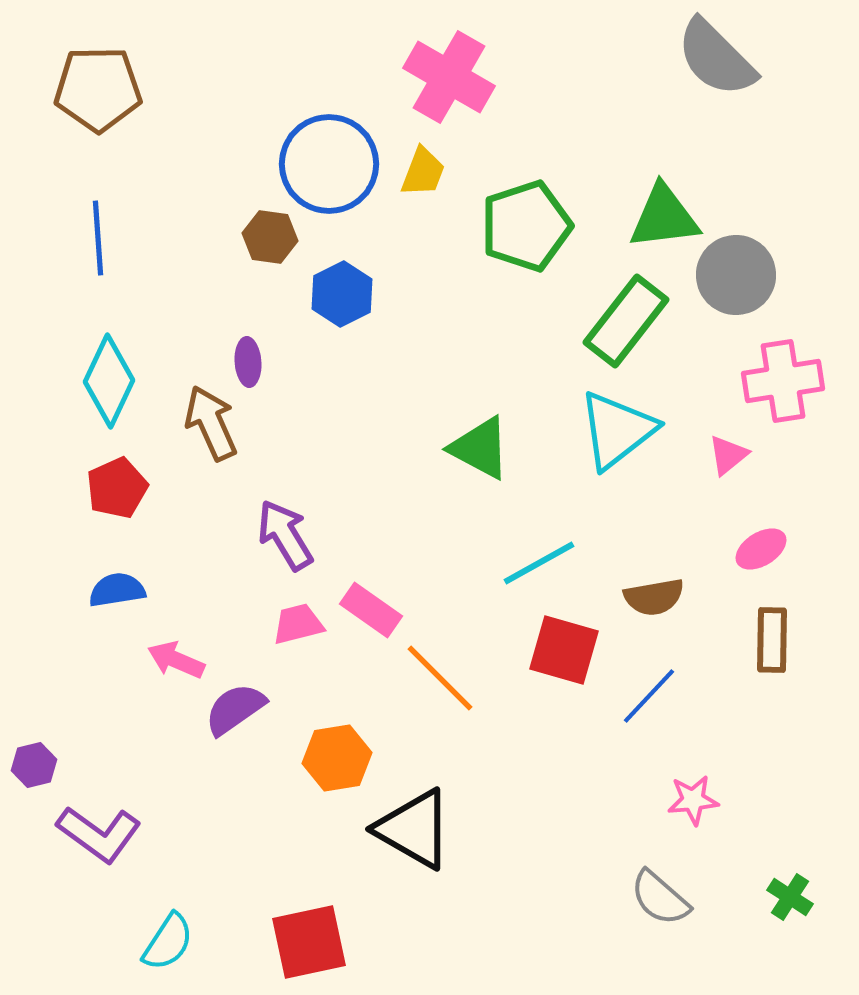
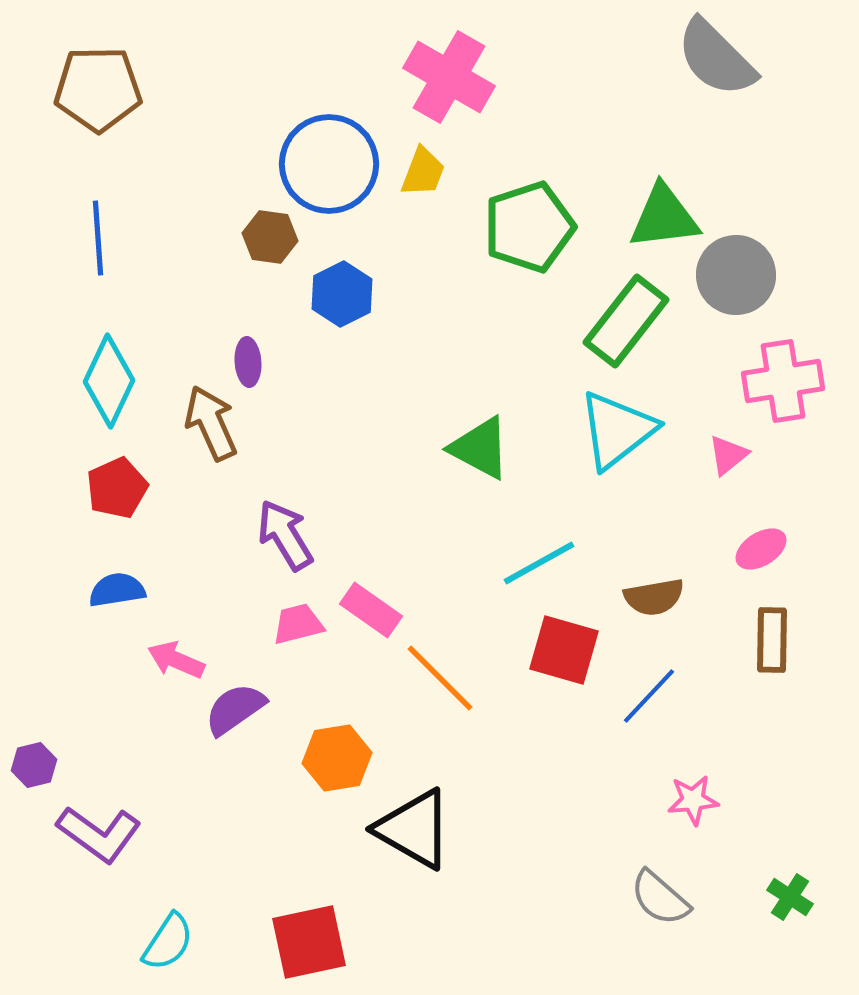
green pentagon at (526, 226): moved 3 px right, 1 px down
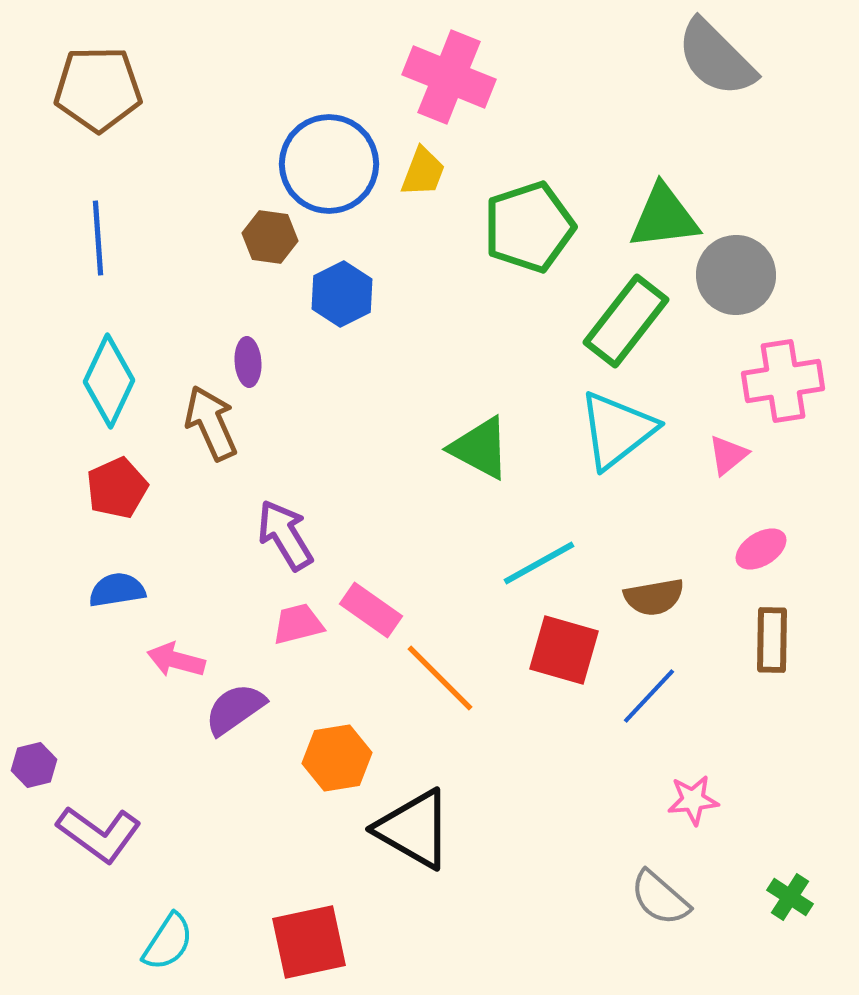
pink cross at (449, 77): rotated 8 degrees counterclockwise
pink arrow at (176, 660): rotated 8 degrees counterclockwise
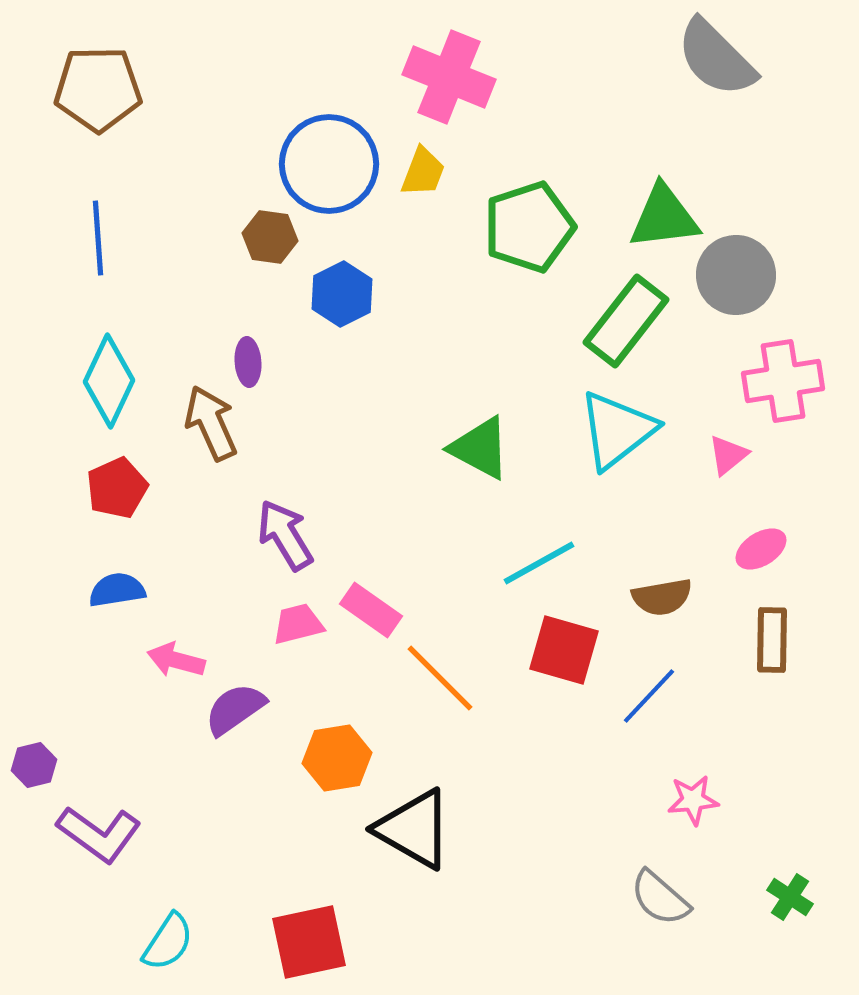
brown semicircle at (654, 597): moved 8 px right
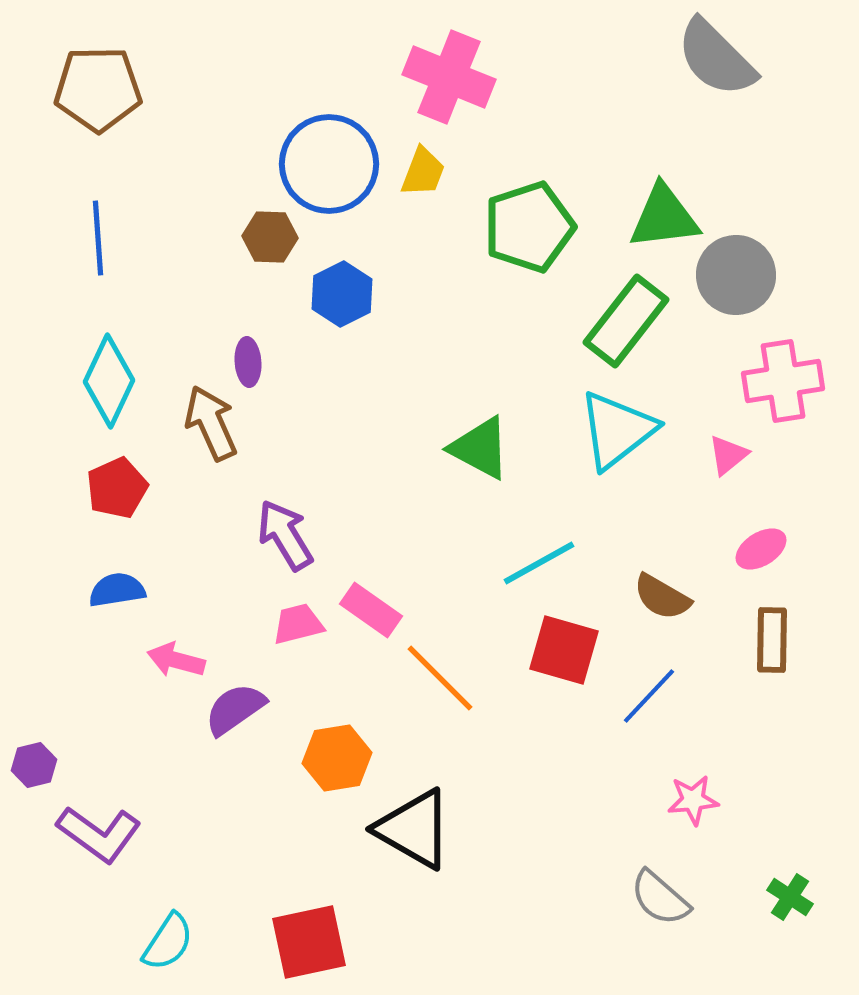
brown hexagon at (270, 237): rotated 6 degrees counterclockwise
brown semicircle at (662, 597): rotated 40 degrees clockwise
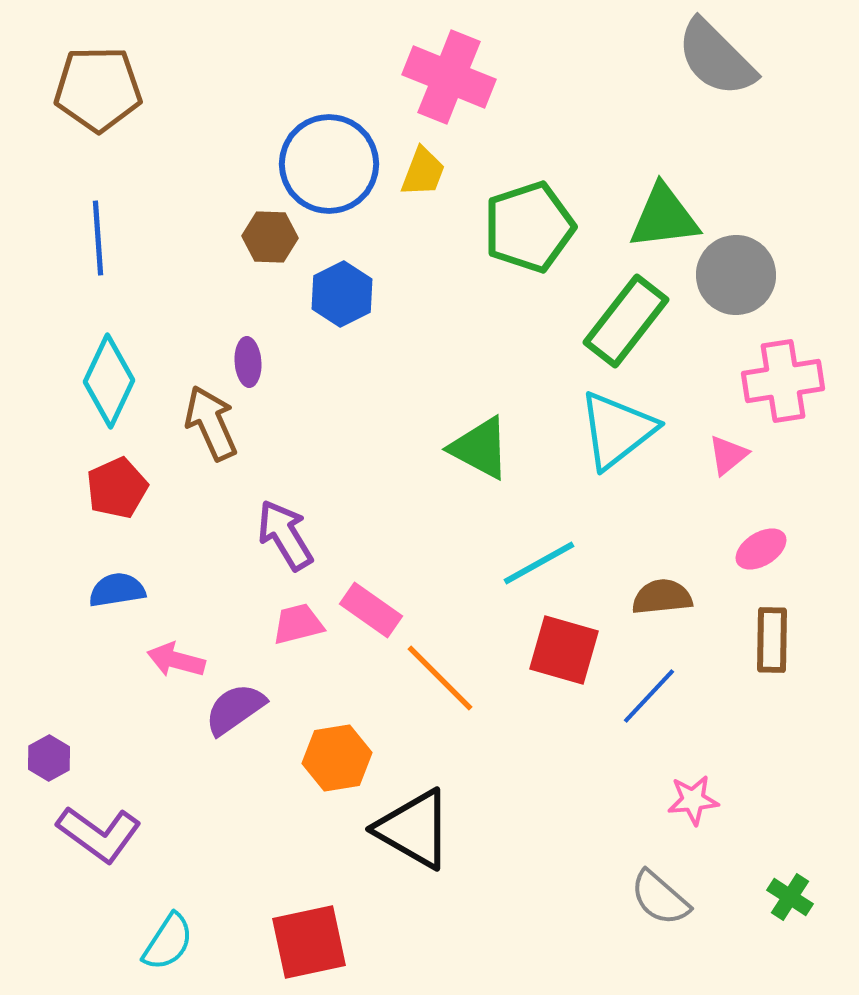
brown semicircle at (662, 597): rotated 144 degrees clockwise
purple hexagon at (34, 765): moved 15 px right, 7 px up; rotated 15 degrees counterclockwise
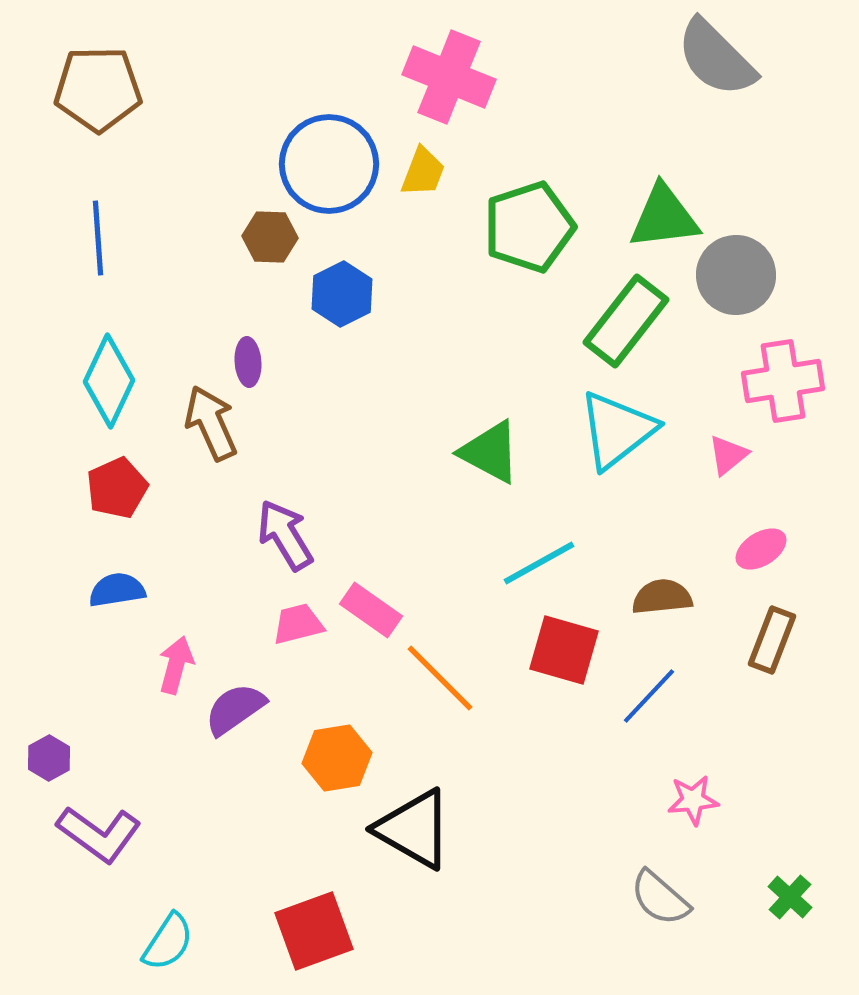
green triangle at (480, 448): moved 10 px right, 4 px down
brown rectangle at (772, 640): rotated 20 degrees clockwise
pink arrow at (176, 660): moved 5 px down; rotated 90 degrees clockwise
green cross at (790, 897): rotated 9 degrees clockwise
red square at (309, 942): moved 5 px right, 11 px up; rotated 8 degrees counterclockwise
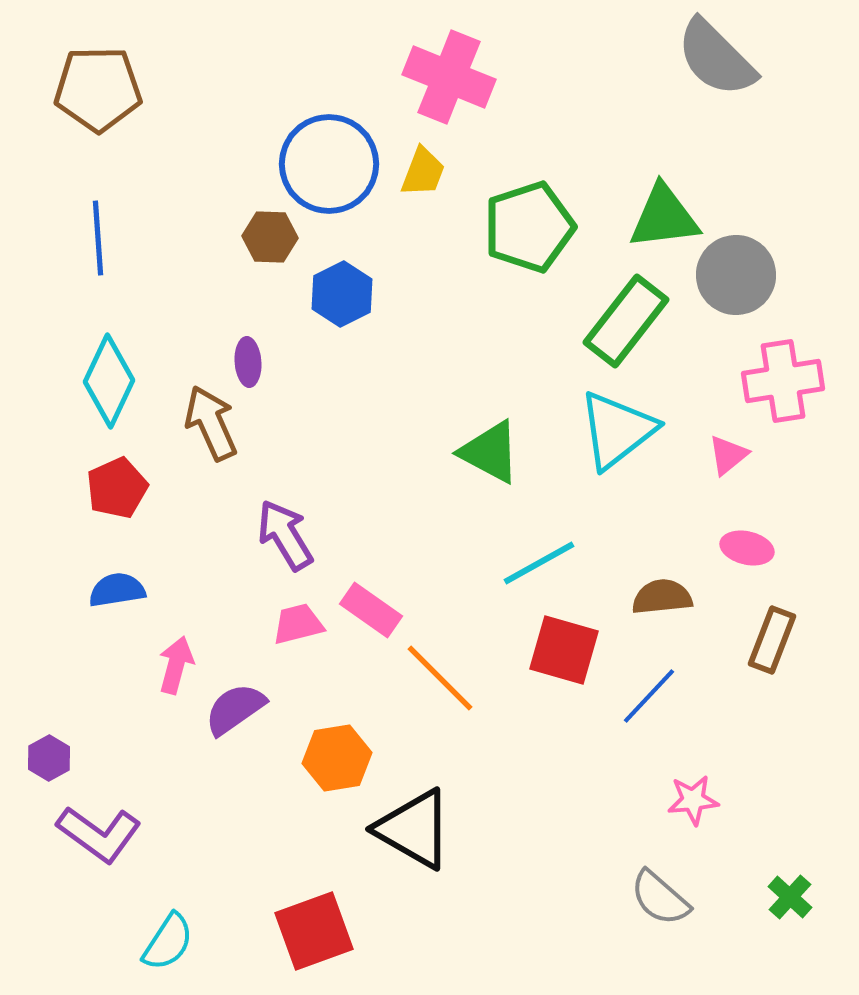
pink ellipse at (761, 549): moved 14 px left, 1 px up; rotated 45 degrees clockwise
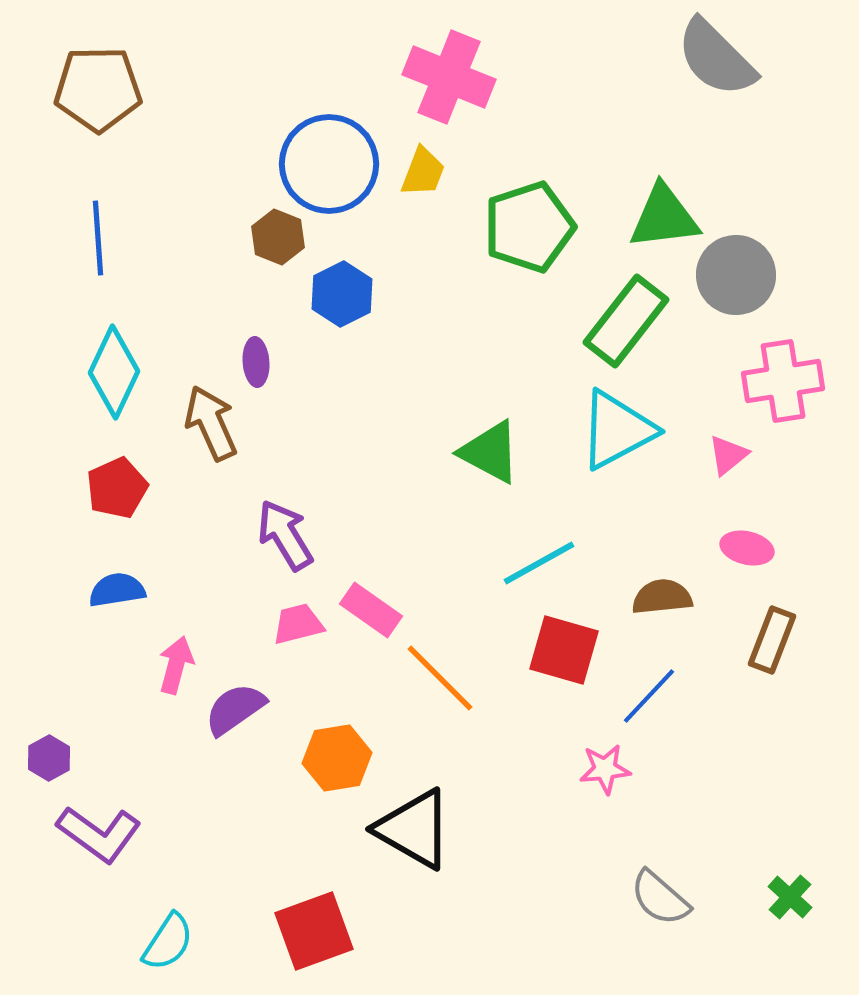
brown hexagon at (270, 237): moved 8 px right; rotated 20 degrees clockwise
purple ellipse at (248, 362): moved 8 px right
cyan diamond at (109, 381): moved 5 px right, 9 px up
cyan triangle at (617, 430): rotated 10 degrees clockwise
pink star at (693, 800): moved 88 px left, 31 px up
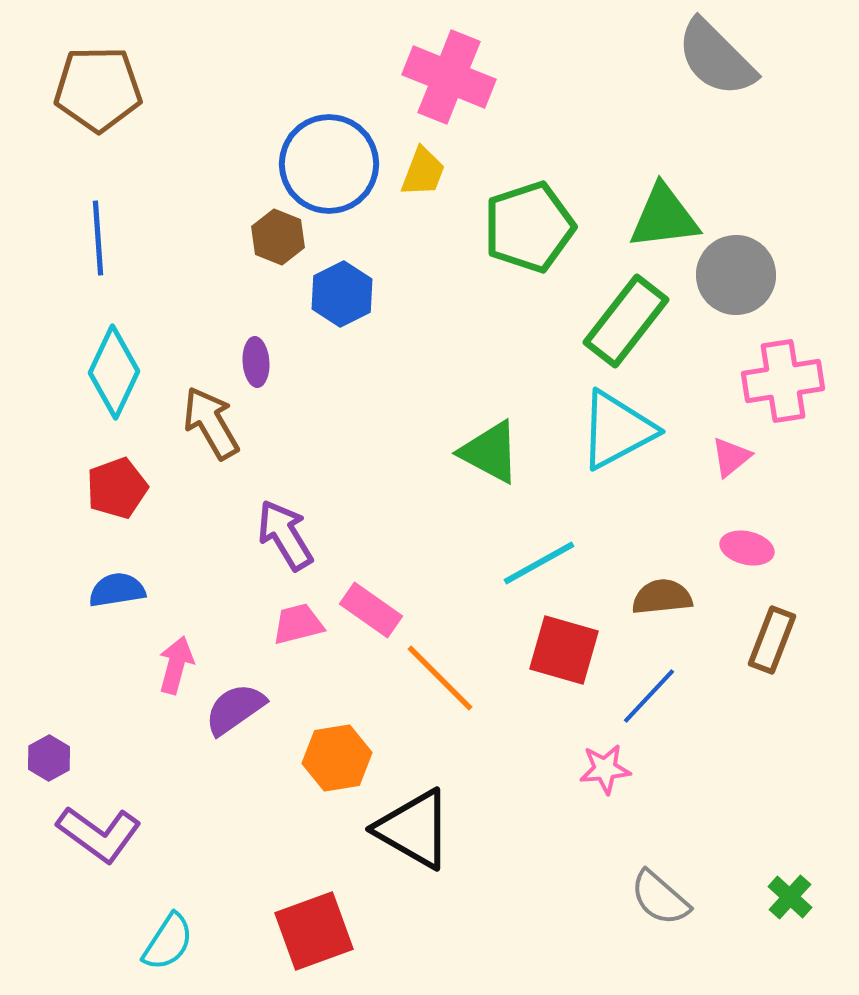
brown arrow at (211, 423): rotated 6 degrees counterclockwise
pink triangle at (728, 455): moved 3 px right, 2 px down
red pentagon at (117, 488): rotated 4 degrees clockwise
